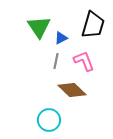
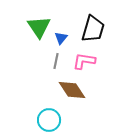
black trapezoid: moved 4 px down
blue triangle: rotated 24 degrees counterclockwise
pink L-shape: rotated 60 degrees counterclockwise
brown diamond: rotated 12 degrees clockwise
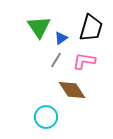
black trapezoid: moved 2 px left, 1 px up
blue triangle: rotated 16 degrees clockwise
gray line: moved 1 px up; rotated 21 degrees clockwise
cyan circle: moved 3 px left, 3 px up
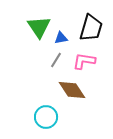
blue triangle: rotated 24 degrees clockwise
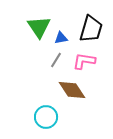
black trapezoid: moved 1 px down
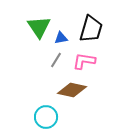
brown diamond: rotated 44 degrees counterclockwise
